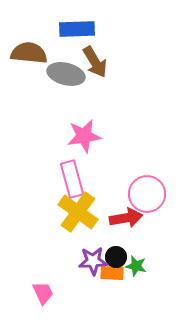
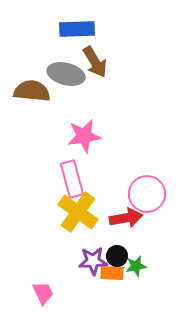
brown semicircle: moved 3 px right, 38 px down
black circle: moved 1 px right, 1 px up
green star: rotated 25 degrees counterclockwise
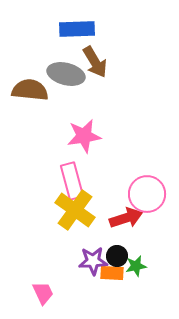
brown semicircle: moved 2 px left, 1 px up
pink rectangle: moved 2 px down
yellow cross: moved 3 px left, 2 px up
red arrow: rotated 8 degrees counterclockwise
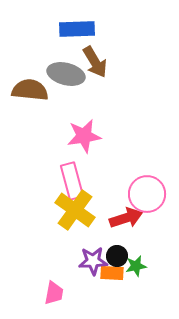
pink trapezoid: moved 11 px right; rotated 35 degrees clockwise
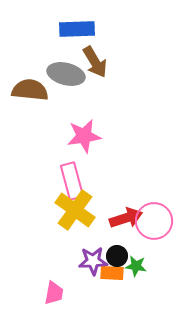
pink circle: moved 7 px right, 27 px down
green star: rotated 20 degrees clockwise
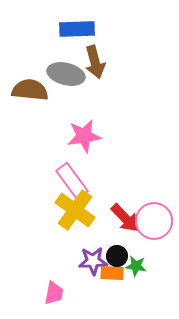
brown arrow: rotated 16 degrees clockwise
pink rectangle: rotated 21 degrees counterclockwise
red arrow: moved 1 px left; rotated 64 degrees clockwise
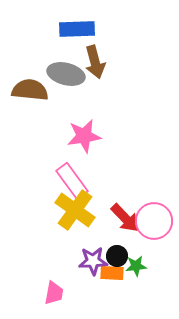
green star: rotated 15 degrees counterclockwise
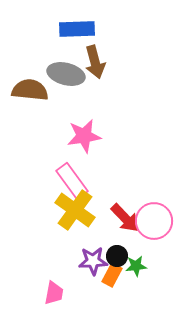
orange rectangle: moved 2 px down; rotated 65 degrees counterclockwise
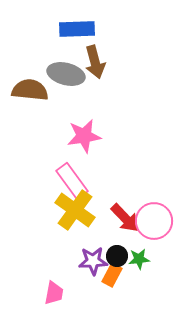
green star: moved 3 px right, 7 px up
